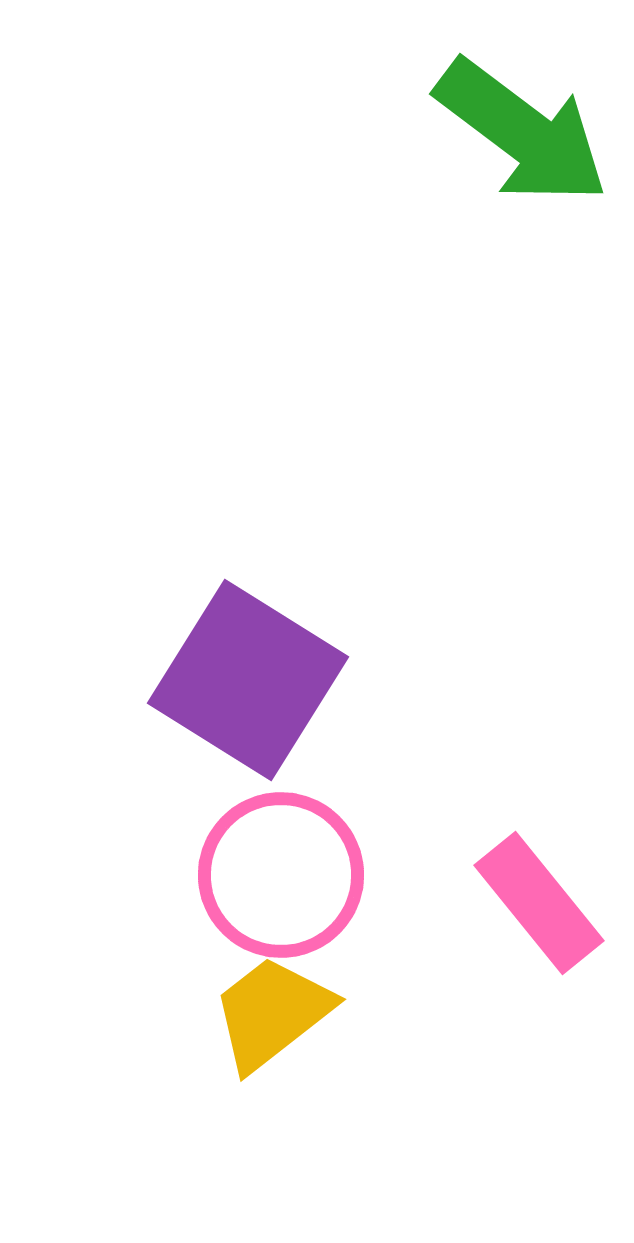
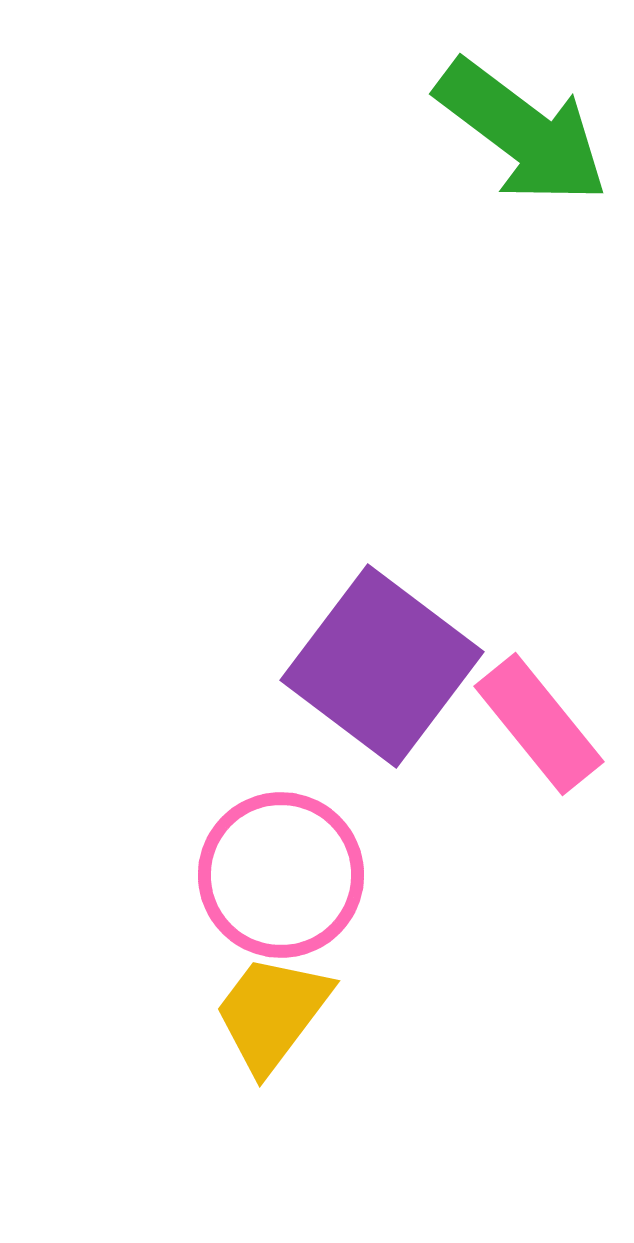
purple square: moved 134 px right, 14 px up; rotated 5 degrees clockwise
pink rectangle: moved 179 px up
yellow trapezoid: rotated 15 degrees counterclockwise
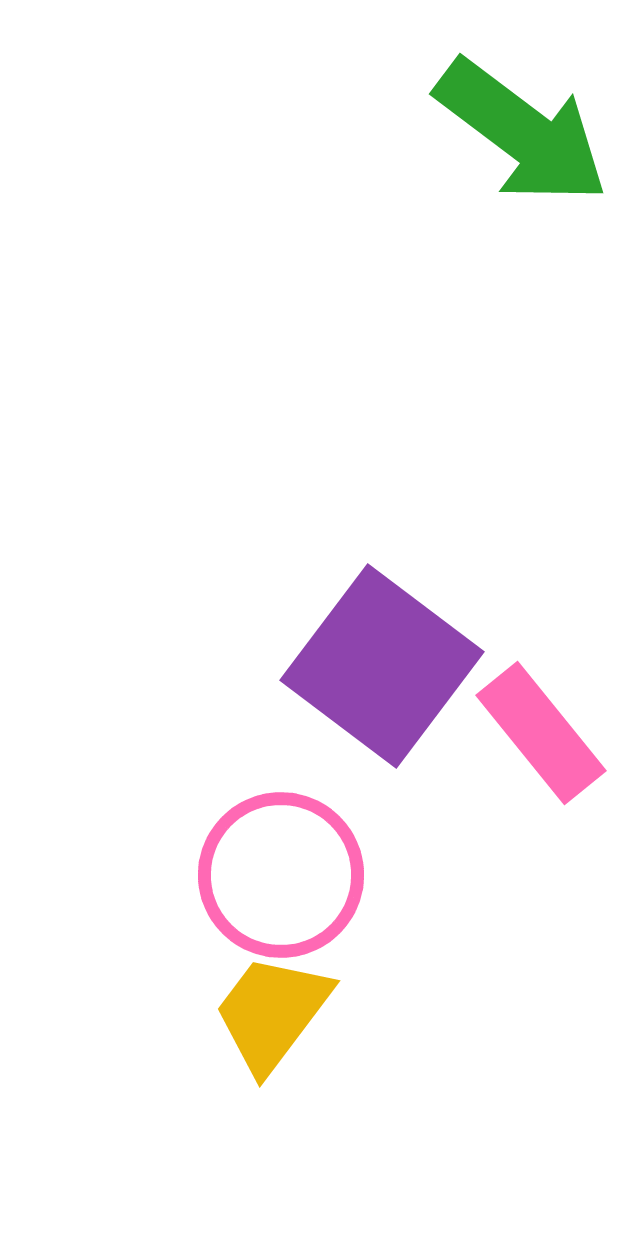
pink rectangle: moved 2 px right, 9 px down
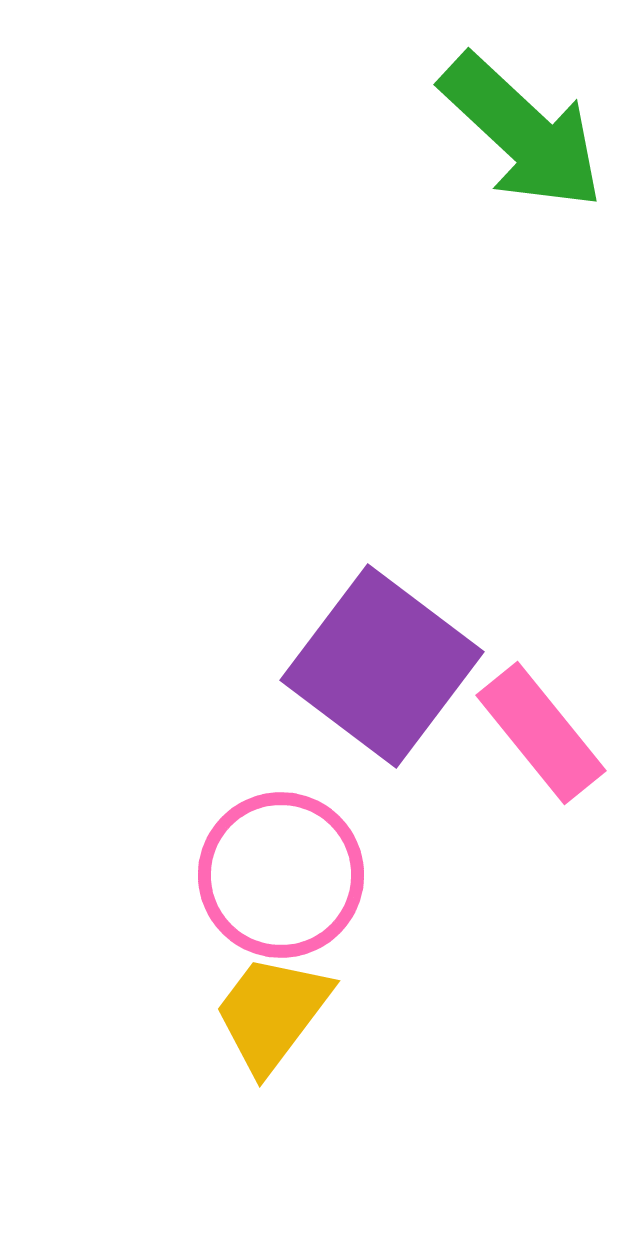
green arrow: rotated 6 degrees clockwise
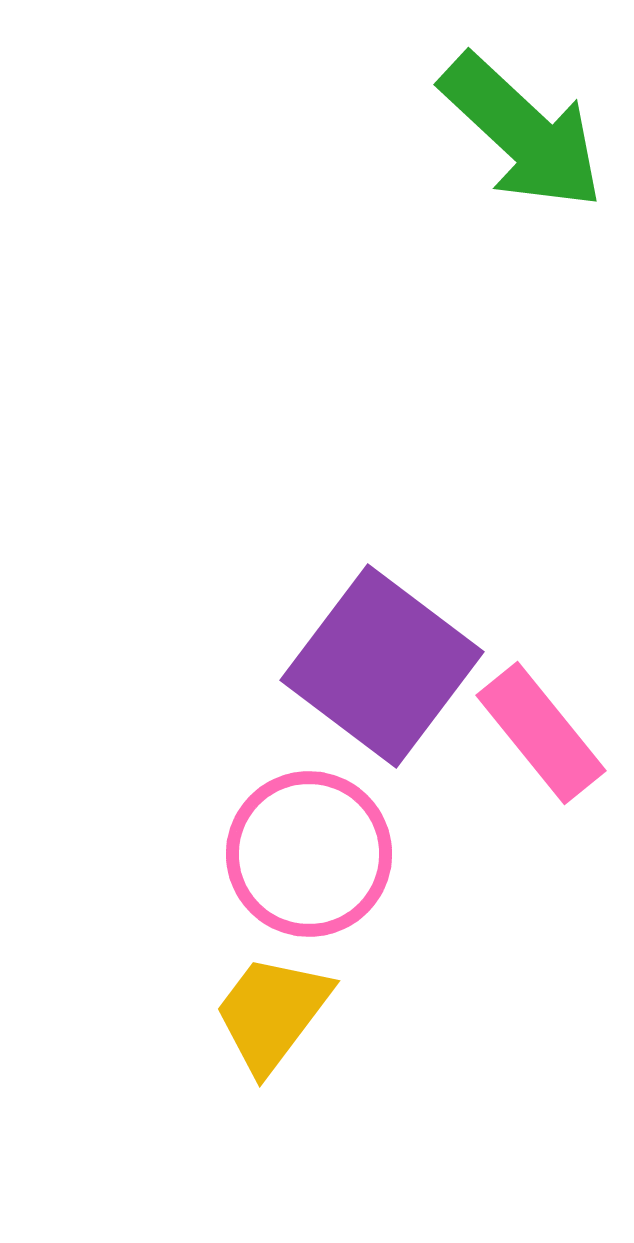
pink circle: moved 28 px right, 21 px up
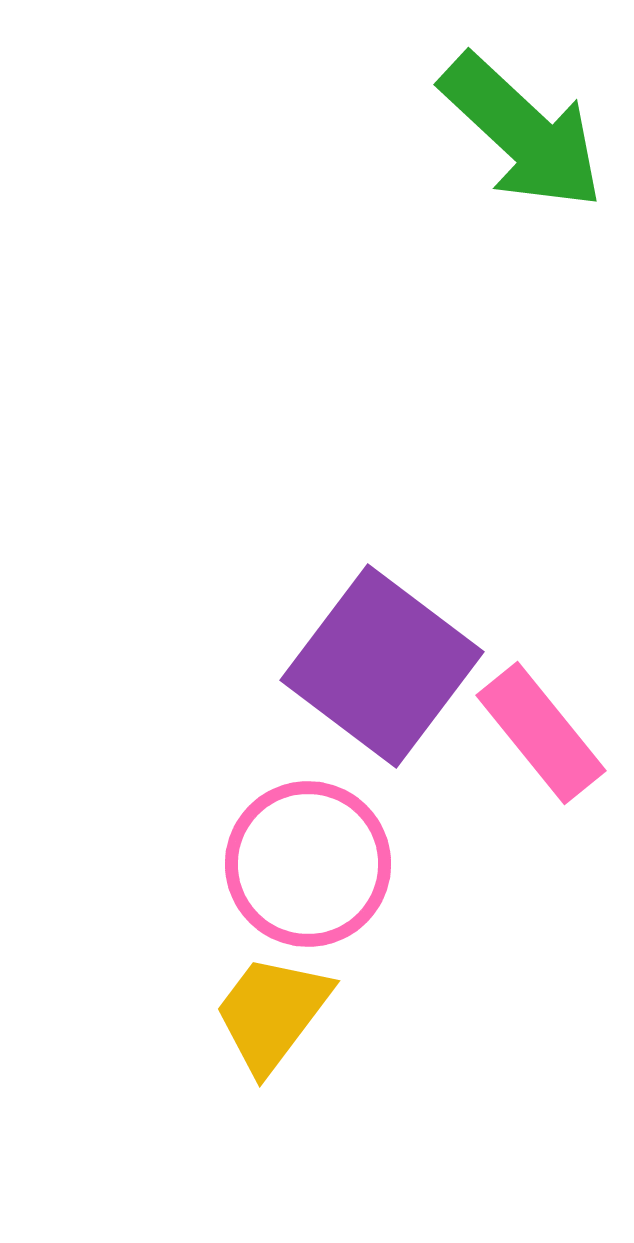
pink circle: moved 1 px left, 10 px down
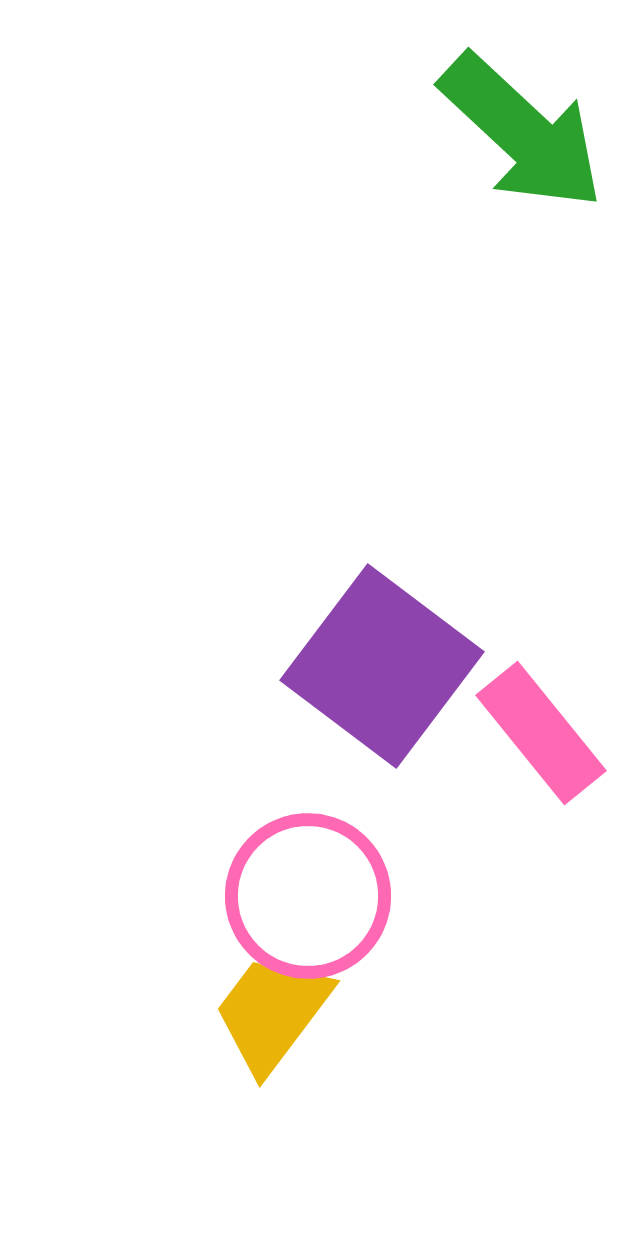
pink circle: moved 32 px down
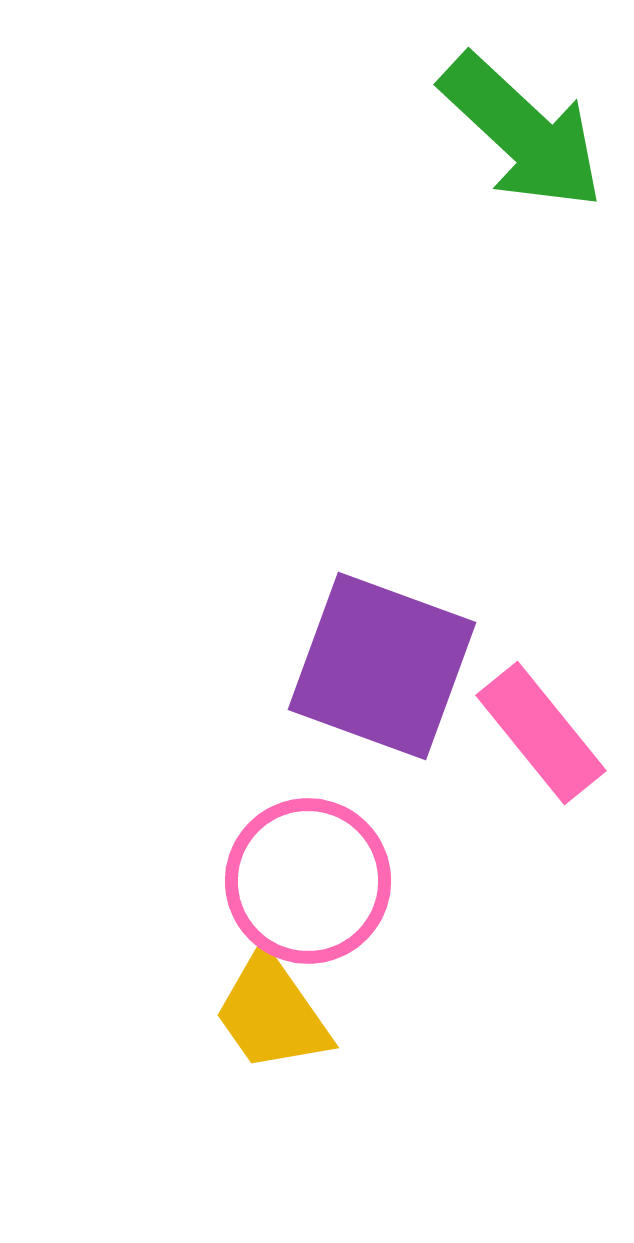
purple square: rotated 17 degrees counterclockwise
pink circle: moved 15 px up
yellow trapezoid: rotated 72 degrees counterclockwise
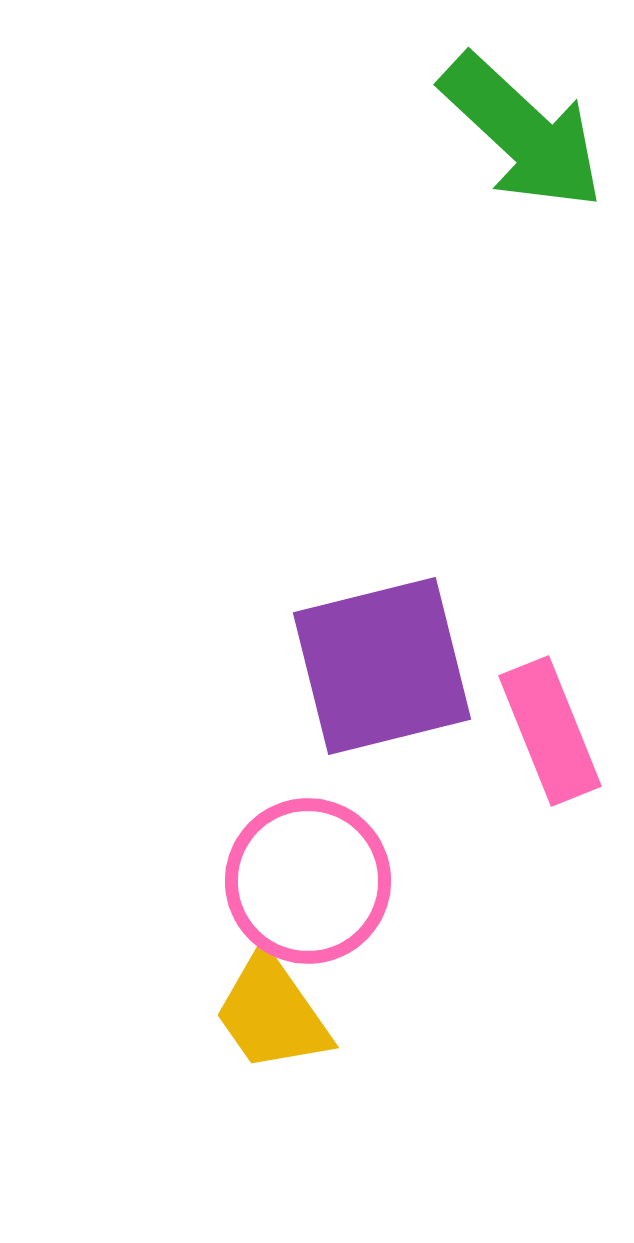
purple square: rotated 34 degrees counterclockwise
pink rectangle: moved 9 px right, 2 px up; rotated 17 degrees clockwise
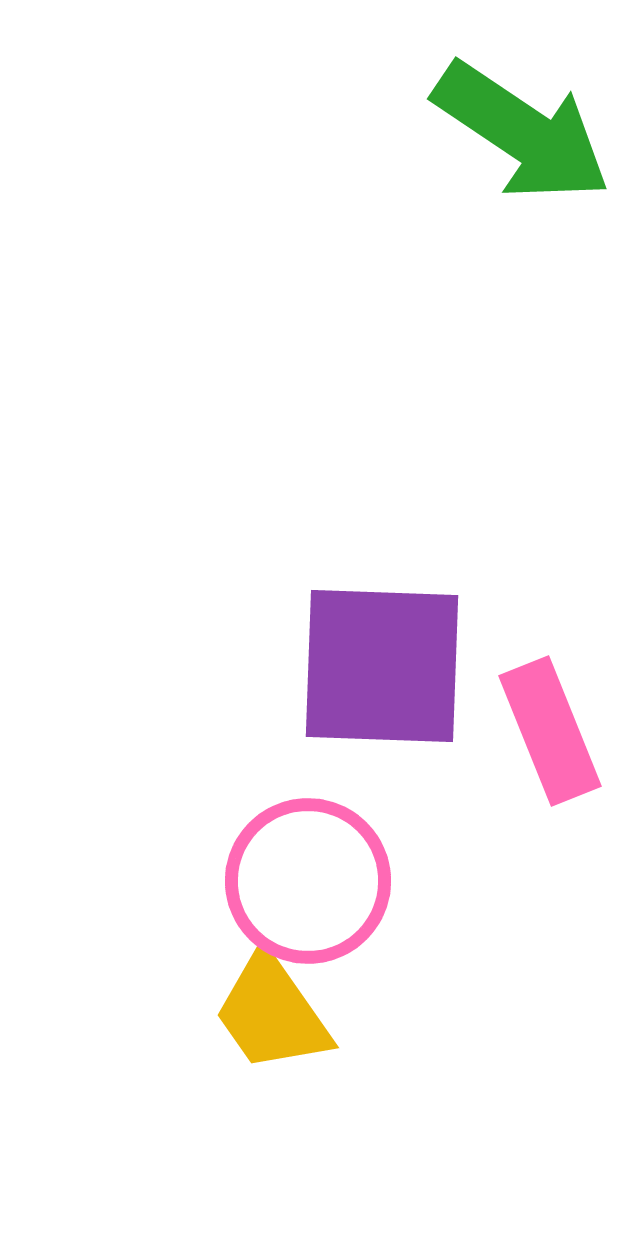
green arrow: rotated 9 degrees counterclockwise
purple square: rotated 16 degrees clockwise
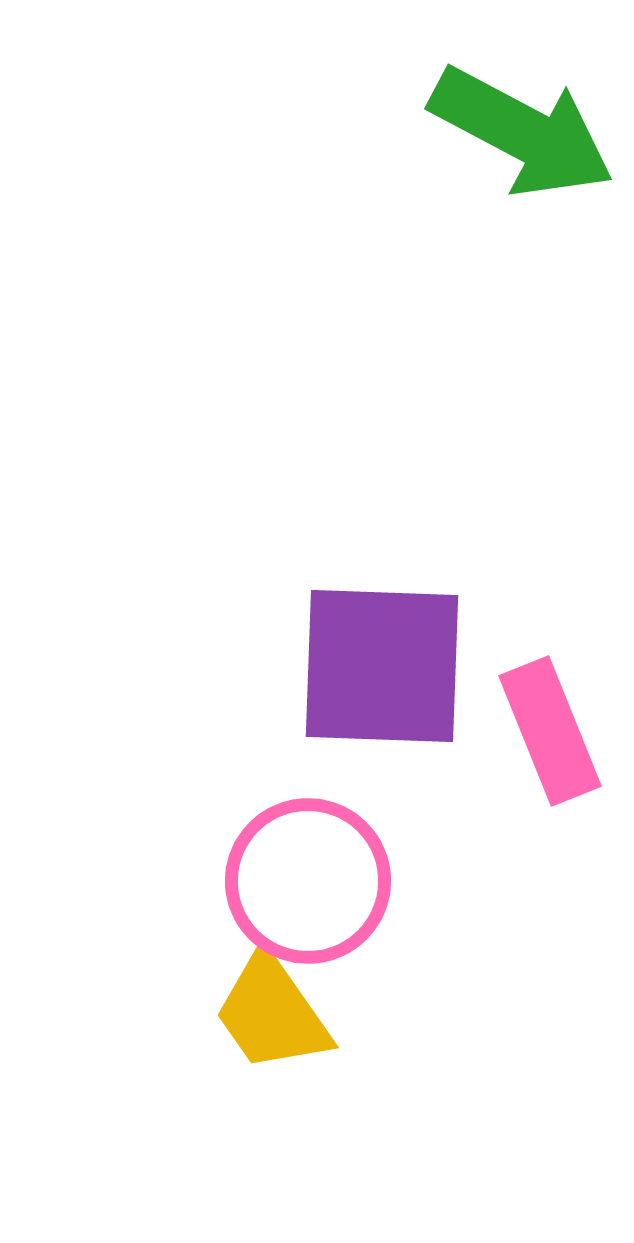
green arrow: rotated 6 degrees counterclockwise
